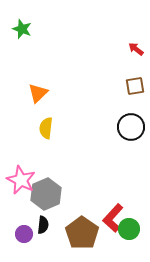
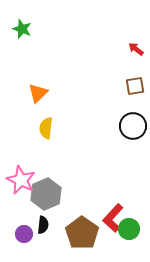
black circle: moved 2 px right, 1 px up
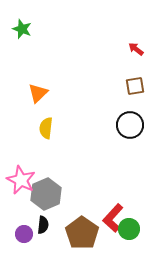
black circle: moved 3 px left, 1 px up
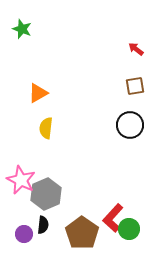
orange triangle: rotated 15 degrees clockwise
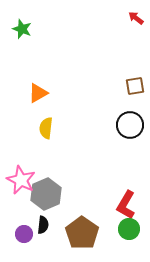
red arrow: moved 31 px up
red L-shape: moved 13 px right, 13 px up; rotated 12 degrees counterclockwise
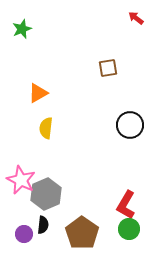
green star: rotated 30 degrees clockwise
brown square: moved 27 px left, 18 px up
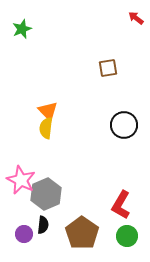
orange triangle: moved 10 px right, 18 px down; rotated 45 degrees counterclockwise
black circle: moved 6 px left
red L-shape: moved 5 px left
green circle: moved 2 px left, 7 px down
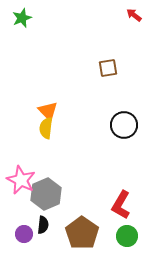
red arrow: moved 2 px left, 3 px up
green star: moved 11 px up
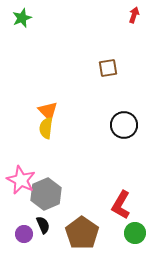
red arrow: rotated 70 degrees clockwise
black semicircle: rotated 30 degrees counterclockwise
green circle: moved 8 px right, 3 px up
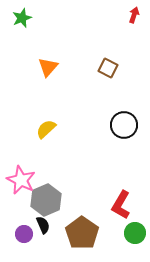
brown square: rotated 36 degrees clockwise
orange triangle: moved 44 px up; rotated 25 degrees clockwise
yellow semicircle: moved 1 px down; rotated 40 degrees clockwise
gray hexagon: moved 6 px down
